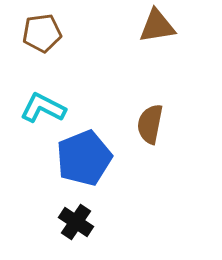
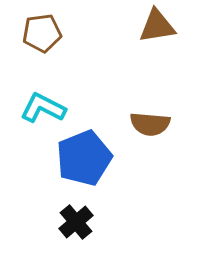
brown semicircle: rotated 96 degrees counterclockwise
black cross: rotated 16 degrees clockwise
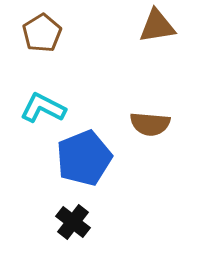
brown pentagon: rotated 24 degrees counterclockwise
black cross: moved 3 px left; rotated 12 degrees counterclockwise
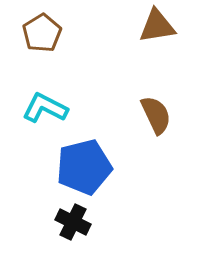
cyan L-shape: moved 2 px right
brown semicircle: moved 6 px right, 9 px up; rotated 120 degrees counterclockwise
blue pentagon: moved 9 px down; rotated 8 degrees clockwise
black cross: rotated 12 degrees counterclockwise
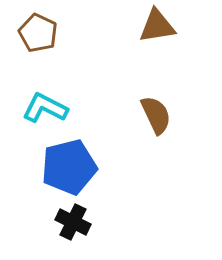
brown pentagon: moved 4 px left; rotated 15 degrees counterclockwise
blue pentagon: moved 15 px left
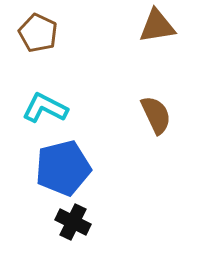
blue pentagon: moved 6 px left, 1 px down
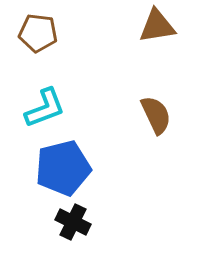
brown pentagon: rotated 18 degrees counterclockwise
cyan L-shape: rotated 132 degrees clockwise
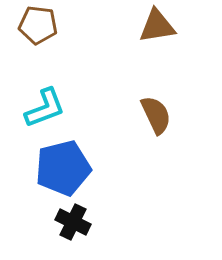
brown pentagon: moved 8 px up
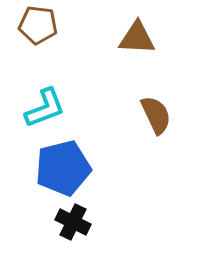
brown triangle: moved 20 px left, 12 px down; rotated 12 degrees clockwise
